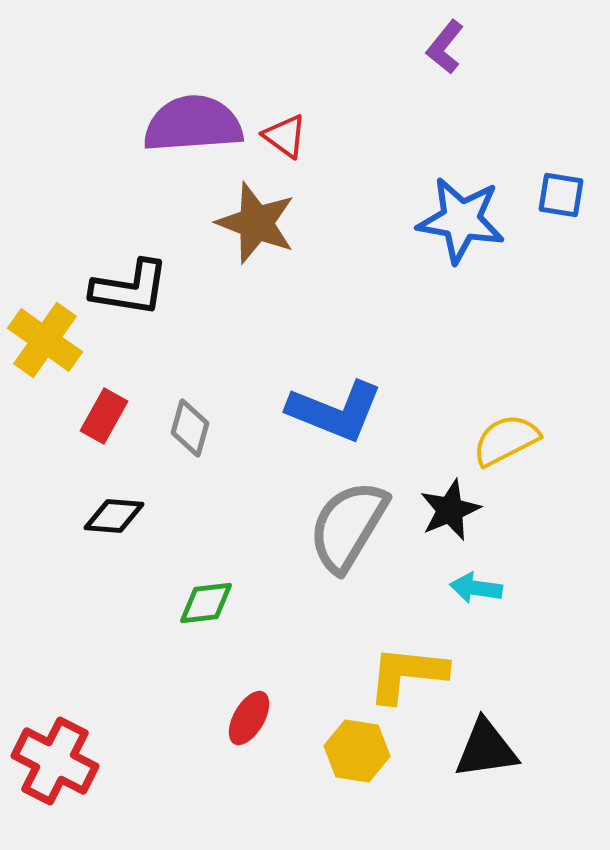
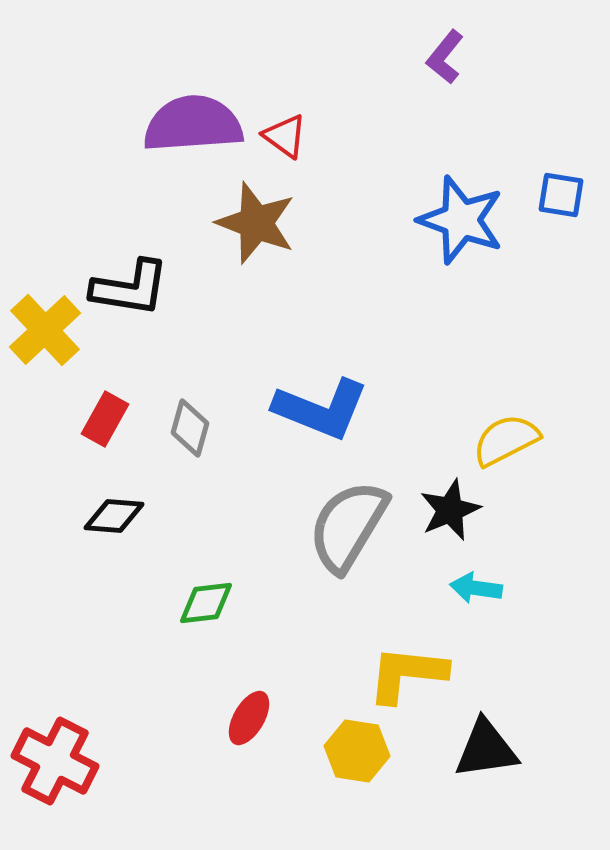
purple L-shape: moved 10 px down
blue star: rotated 10 degrees clockwise
yellow cross: moved 10 px up; rotated 12 degrees clockwise
blue L-shape: moved 14 px left, 2 px up
red rectangle: moved 1 px right, 3 px down
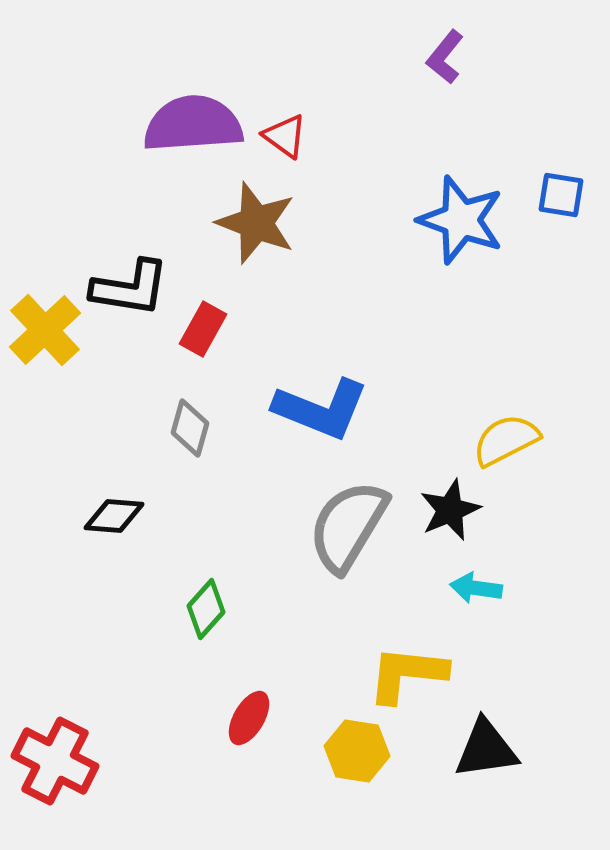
red rectangle: moved 98 px right, 90 px up
green diamond: moved 6 px down; rotated 42 degrees counterclockwise
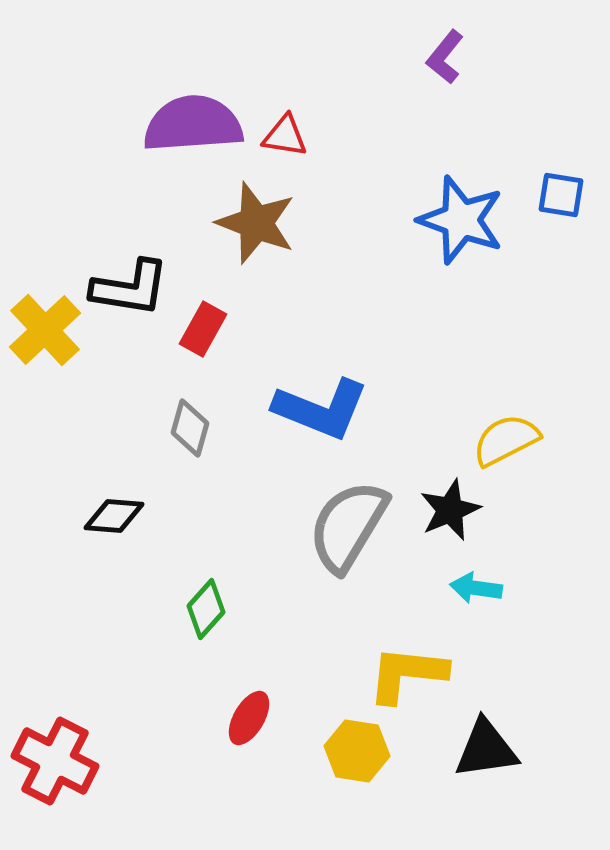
red triangle: rotated 27 degrees counterclockwise
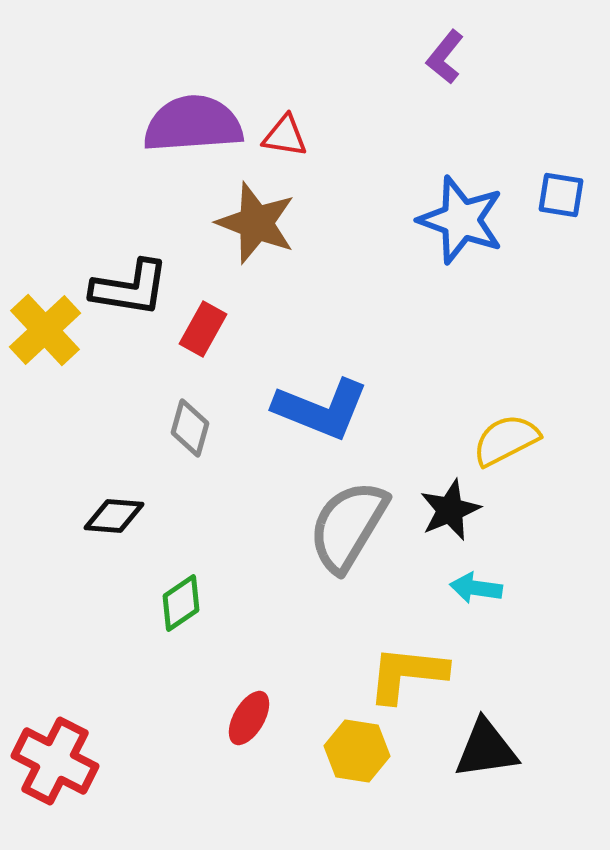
green diamond: moved 25 px left, 6 px up; rotated 14 degrees clockwise
